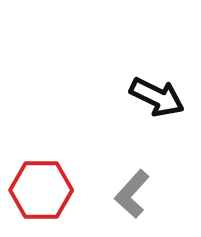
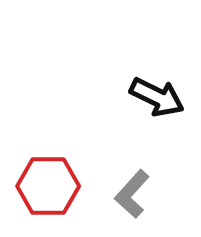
red hexagon: moved 7 px right, 4 px up
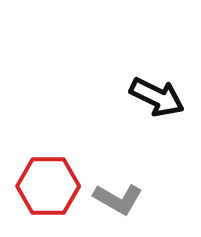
gray L-shape: moved 14 px left, 5 px down; rotated 102 degrees counterclockwise
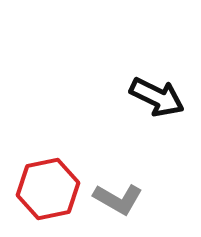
red hexagon: moved 3 px down; rotated 12 degrees counterclockwise
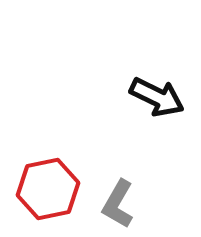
gray L-shape: moved 5 px down; rotated 90 degrees clockwise
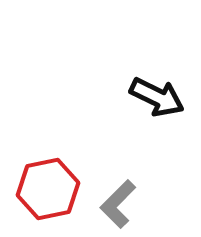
gray L-shape: rotated 15 degrees clockwise
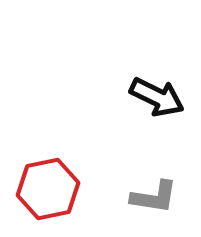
gray L-shape: moved 36 px right, 7 px up; rotated 126 degrees counterclockwise
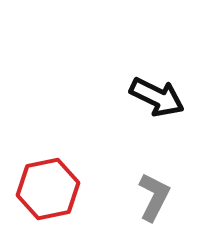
gray L-shape: rotated 72 degrees counterclockwise
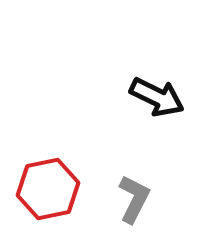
gray L-shape: moved 20 px left, 2 px down
